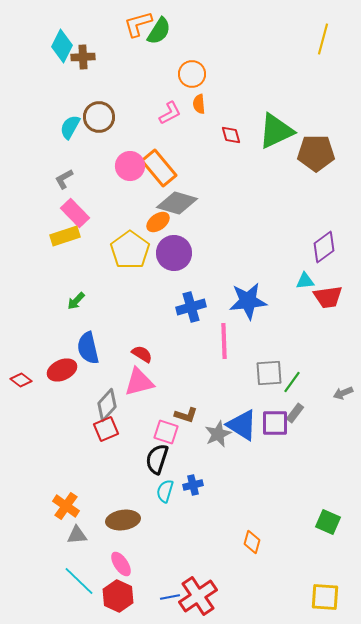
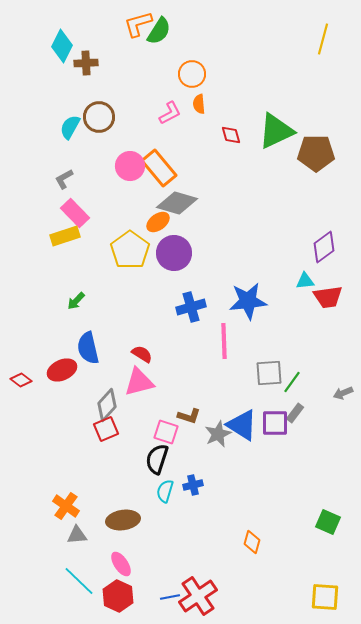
brown cross at (83, 57): moved 3 px right, 6 px down
brown L-shape at (186, 415): moved 3 px right, 1 px down
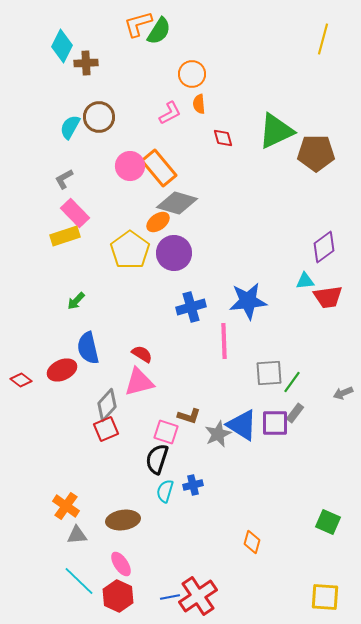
red diamond at (231, 135): moved 8 px left, 3 px down
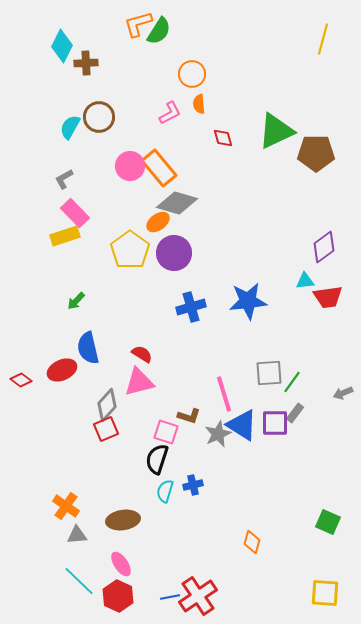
pink line at (224, 341): moved 53 px down; rotated 15 degrees counterclockwise
yellow square at (325, 597): moved 4 px up
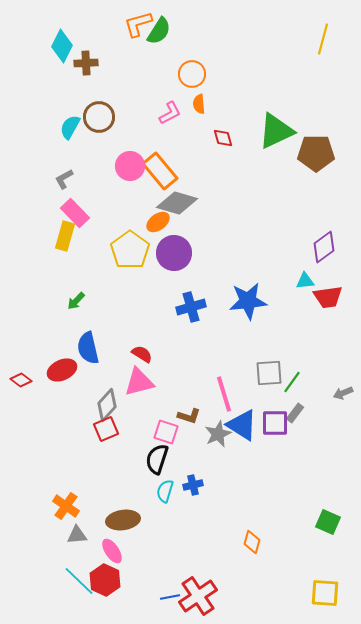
orange rectangle at (159, 168): moved 1 px right, 3 px down
yellow rectangle at (65, 236): rotated 56 degrees counterclockwise
pink ellipse at (121, 564): moved 9 px left, 13 px up
red hexagon at (118, 596): moved 13 px left, 16 px up
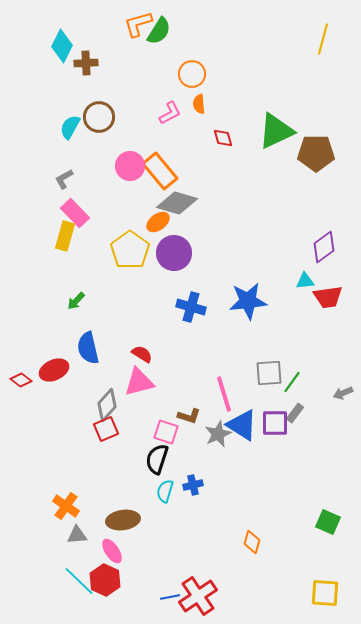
blue cross at (191, 307): rotated 32 degrees clockwise
red ellipse at (62, 370): moved 8 px left
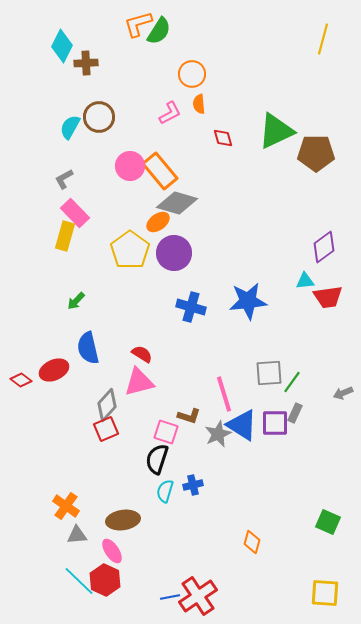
gray rectangle at (295, 413): rotated 12 degrees counterclockwise
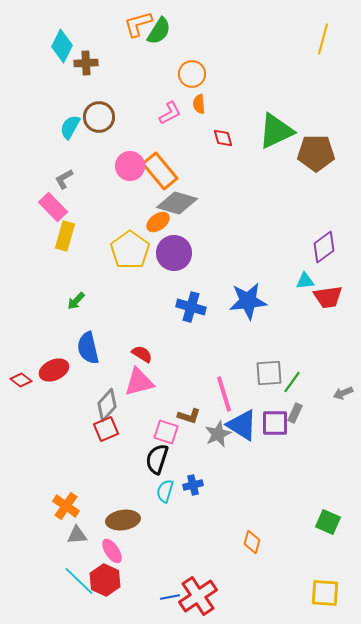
pink rectangle at (75, 213): moved 22 px left, 6 px up
